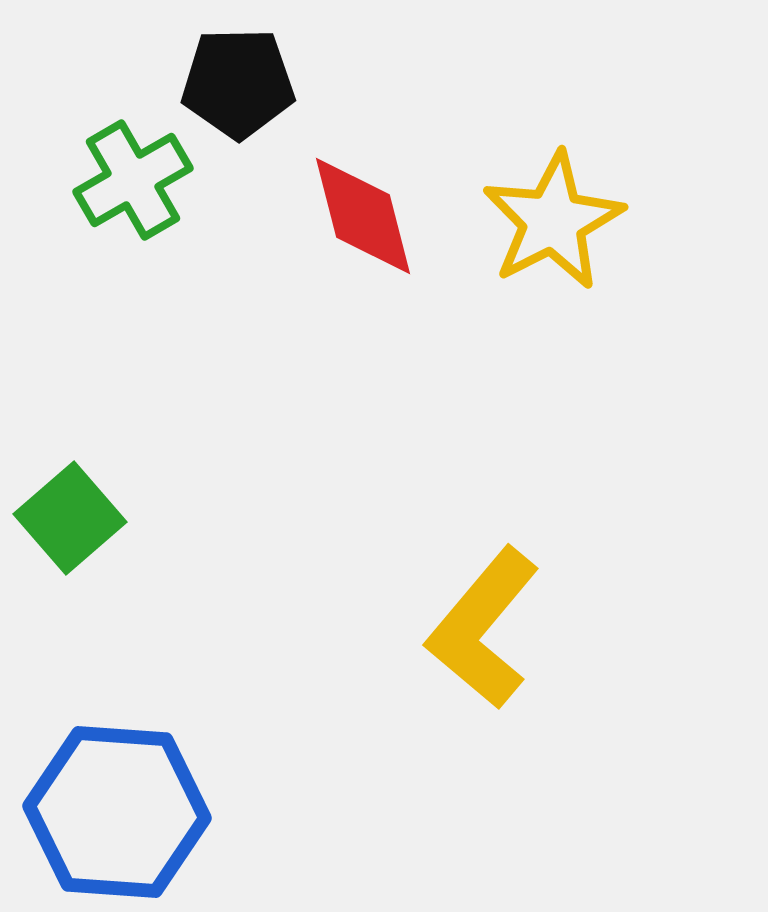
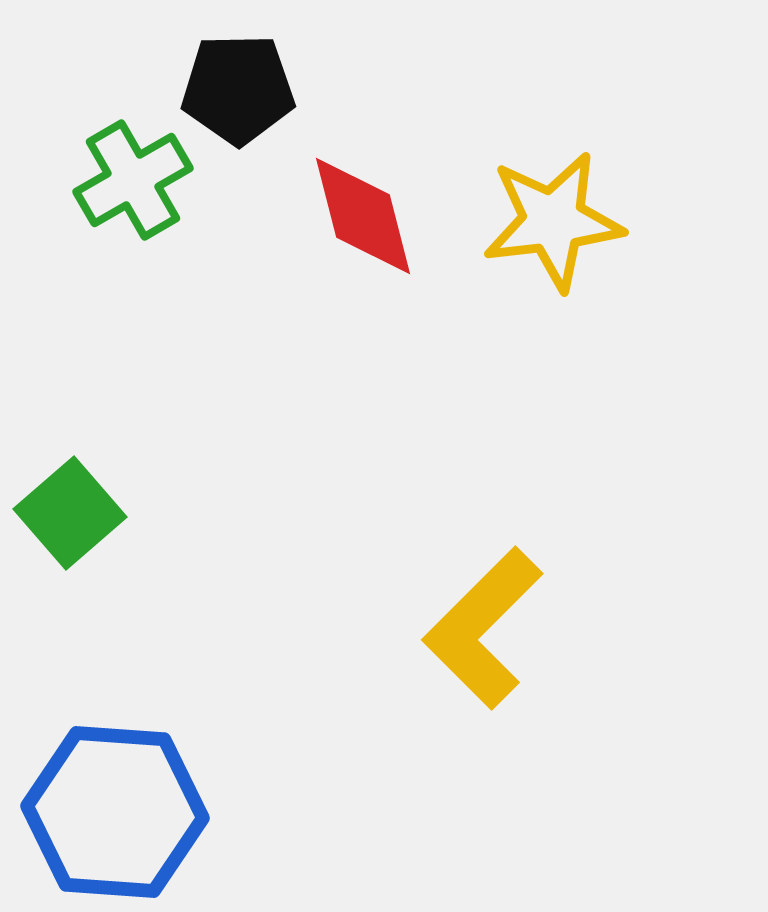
black pentagon: moved 6 px down
yellow star: rotated 20 degrees clockwise
green square: moved 5 px up
yellow L-shape: rotated 5 degrees clockwise
blue hexagon: moved 2 px left
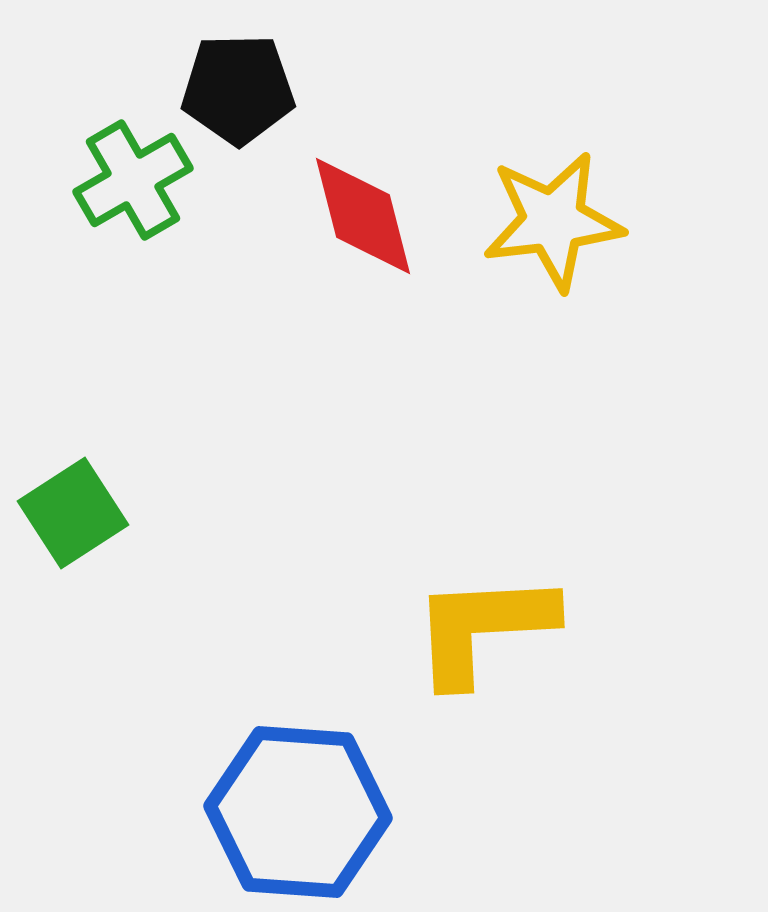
green square: moved 3 px right; rotated 8 degrees clockwise
yellow L-shape: rotated 42 degrees clockwise
blue hexagon: moved 183 px right
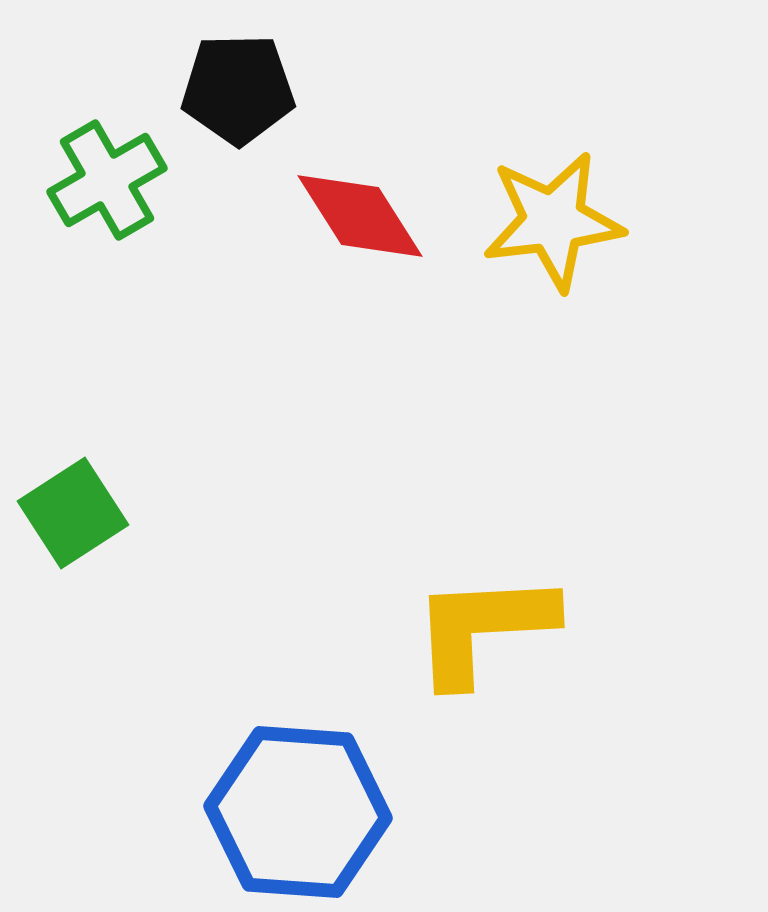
green cross: moved 26 px left
red diamond: moved 3 px left; rotated 18 degrees counterclockwise
